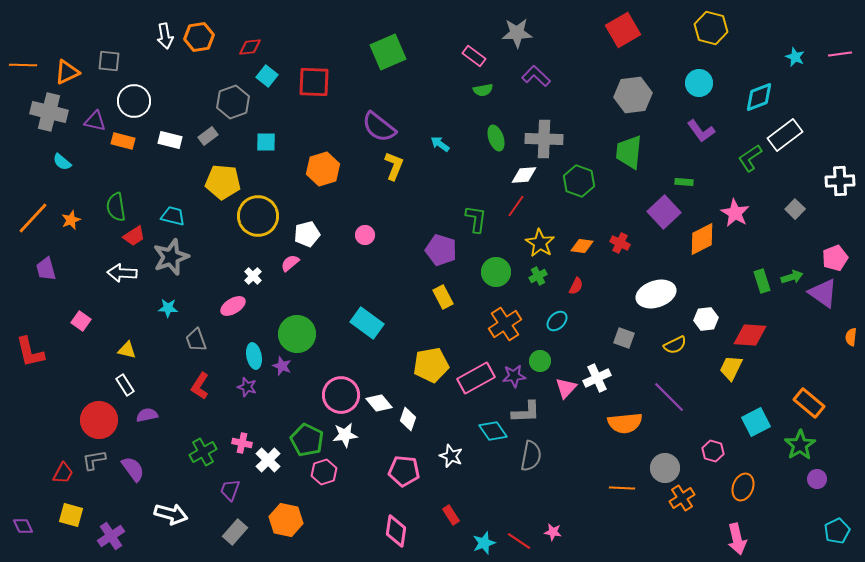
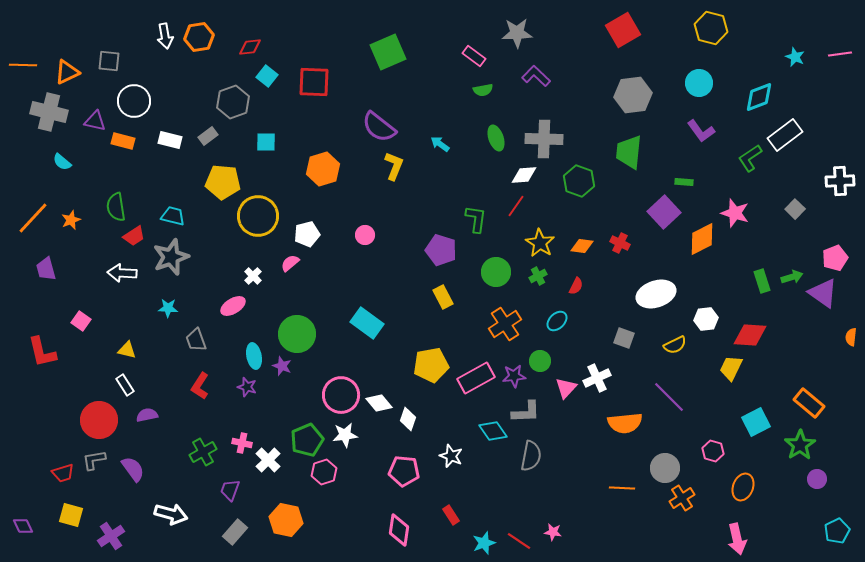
pink star at (735, 213): rotated 12 degrees counterclockwise
red L-shape at (30, 352): moved 12 px right
green pentagon at (307, 440): rotated 24 degrees clockwise
red trapezoid at (63, 473): rotated 45 degrees clockwise
pink diamond at (396, 531): moved 3 px right, 1 px up
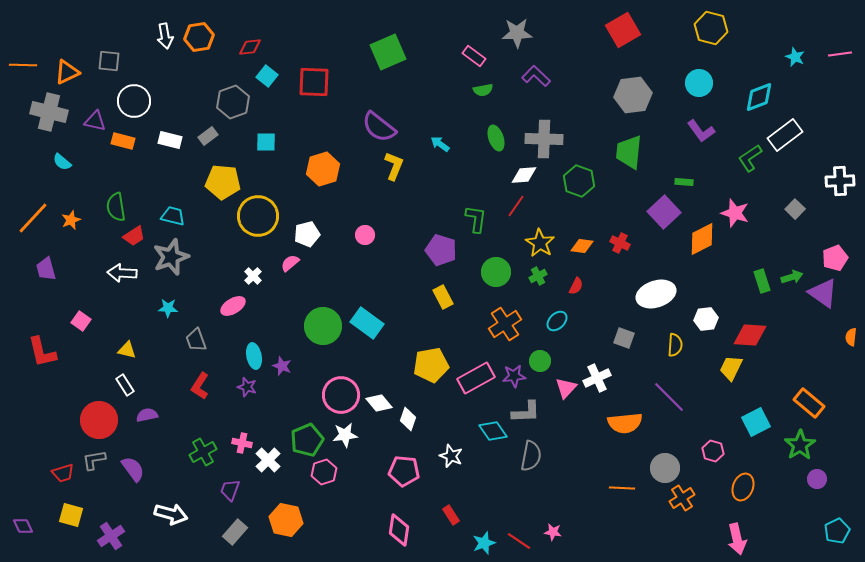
green circle at (297, 334): moved 26 px right, 8 px up
yellow semicircle at (675, 345): rotated 60 degrees counterclockwise
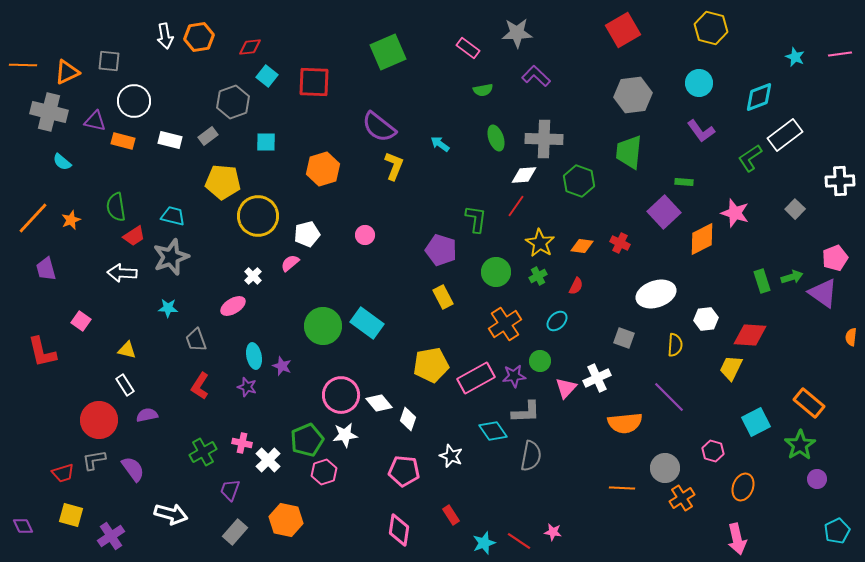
pink rectangle at (474, 56): moved 6 px left, 8 px up
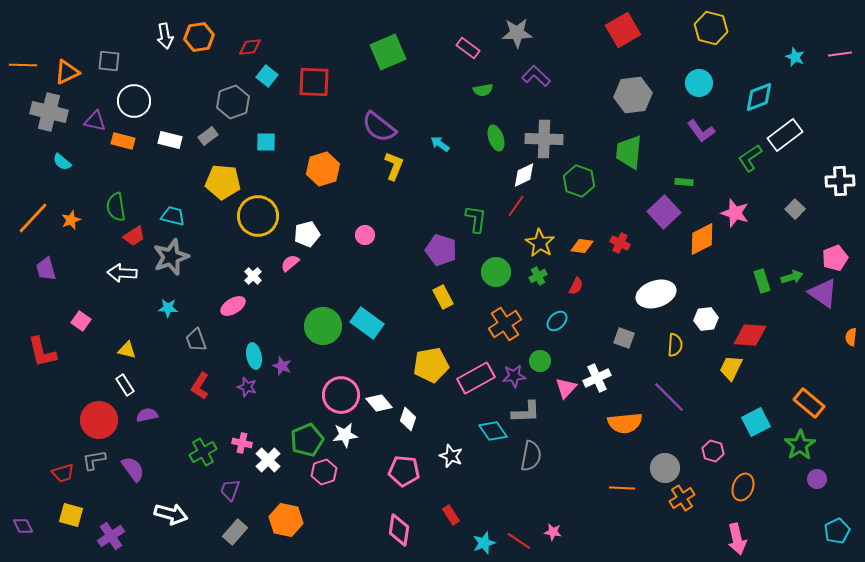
white diamond at (524, 175): rotated 20 degrees counterclockwise
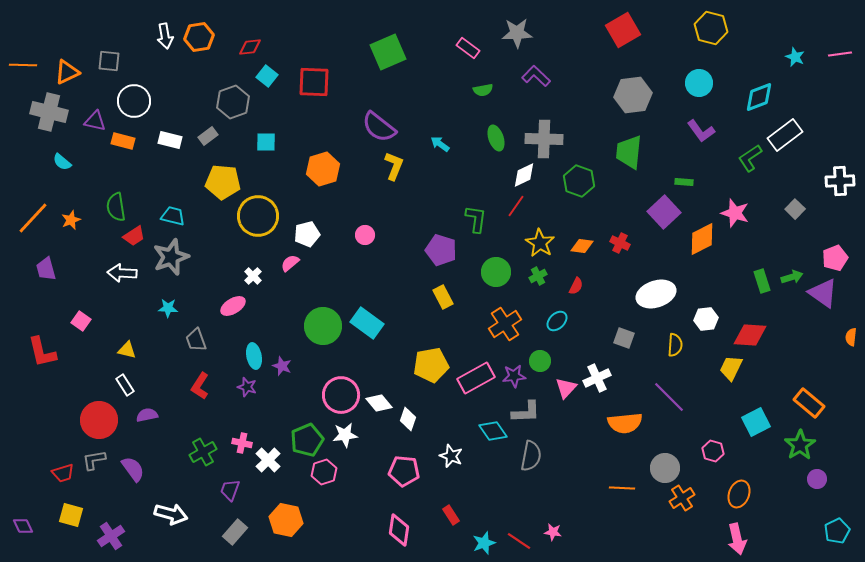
orange ellipse at (743, 487): moved 4 px left, 7 px down
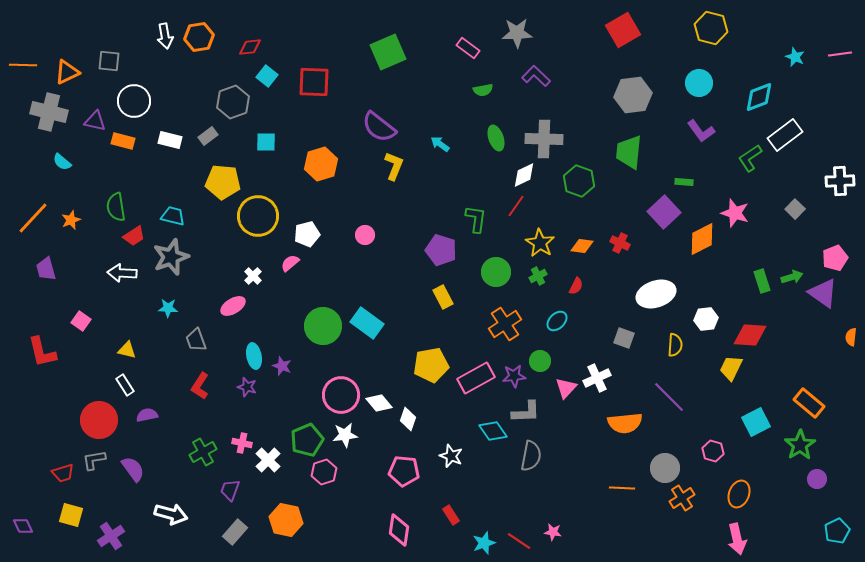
orange hexagon at (323, 169): moved 2 px left, 5 px up
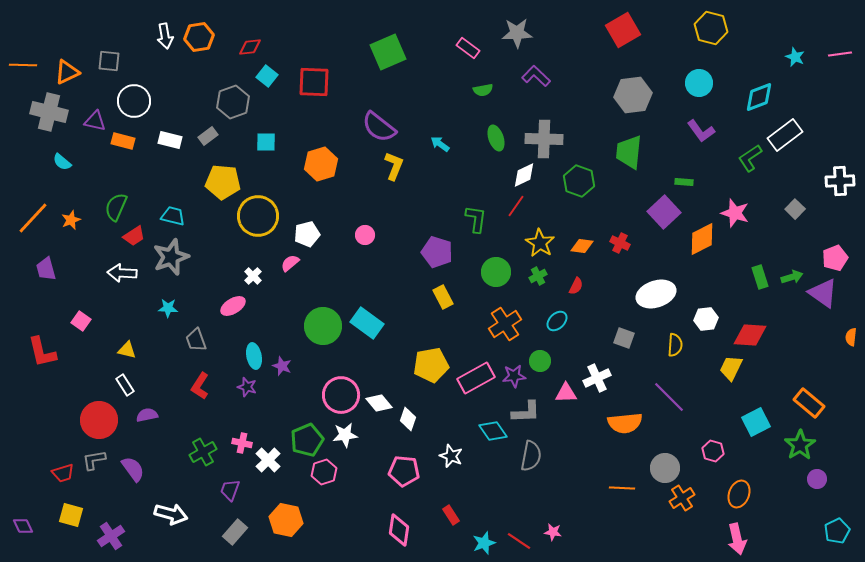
green semicircle at (116, 207): rotated 32 degrees clockwise
purple pentagon at (441, 250): moved 4 px left, 2 px down
green rectangle at (762, 281): moved 2 px left, 4 px up
pink triangle at (566, 388): moved 5 px down; rotated 45 degrees clockwise
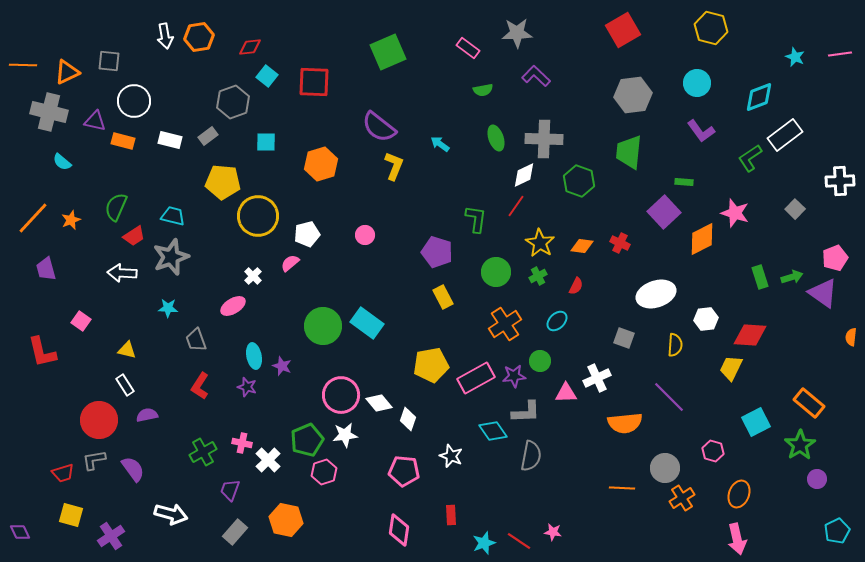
cyan circle at (699, 83): moved 2 px left
red rectangle at (451, 515): rotated 30 degrees clockwise
purple diamond at (23, 526): moved 3 px left, 6 px down
